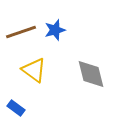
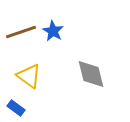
blue star: moved 2 px left, 1 px down; rotated 25 degrees counterclockwise
yellow triangle: moved 5 px left, 6 px down
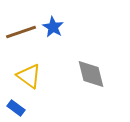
blue star: moved 4 px up
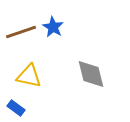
yellow triangle: rotated 24 degrees counterclockwise
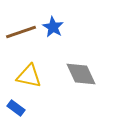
gray diamond: moved 10 px left; rotated 12 degrees counterclockwise
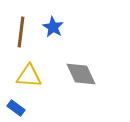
brown line: rotated 64 degrees counterclockwise
yellow triangle: rotated 8 degrees counterclockwise
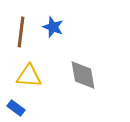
blue star: rotated 10 degrees counterclockwise
gray diamond: moved 2 px right, 1 px down; rotated 16 degrees clockwise
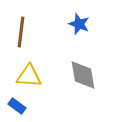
blue star: moved 26 px right, 3 px up
blue rectangle: moved 1 px right, 2 px up
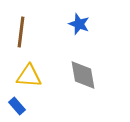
blue rectangle: rotated 12 degrees clockwise
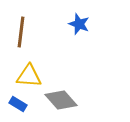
gray diamond: moved 22 px left, 25 px down; rotated 32 degrees counterclockwise
blue rectangle: moved 1 px right, 2 px up; rotated 18 degrees counterclockwise
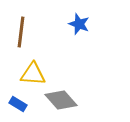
yellow triangle: moved 4 px right, 2 px up
